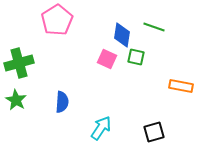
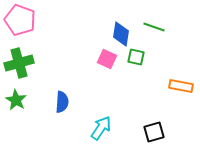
pink pentagon: moved 37 px left; rotated 20 degrees counterclockwise
blue diamond: moved 1 px left, 1 px up
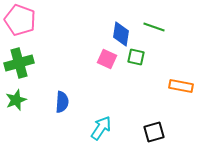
green star: rotated 20 degrees clockwise
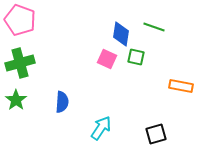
green cross: moved 1 px right
green star: rotated 15 degrees counterclockwise
black square: moved 2 px right, 2 px down
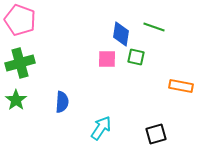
pink square: rotated 24 degrees counterclockwise
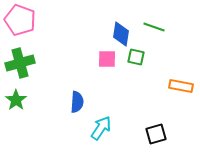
blue semicircle: moved 15 px right
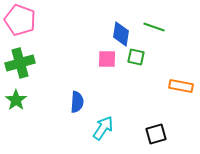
cyan arrow: moved 2 px right
